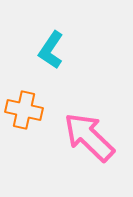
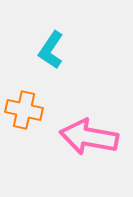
pink arrow: rotated 34 degrees counterclockwise
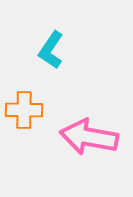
orange cross: rotated 12 degrees counterclockwise
